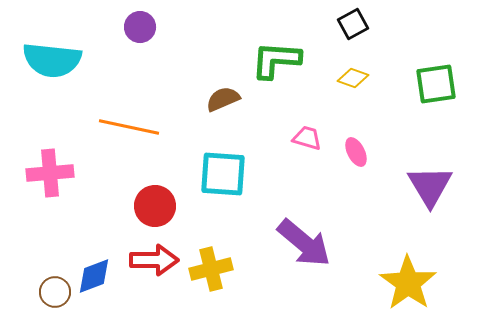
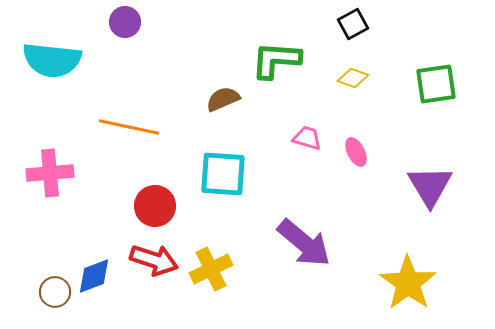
purple circle: moved 15 px left, 5 px up
red arrow: rotated 18 degrees clockwise
yellow cross: rotated 12 degrees counterclockwise
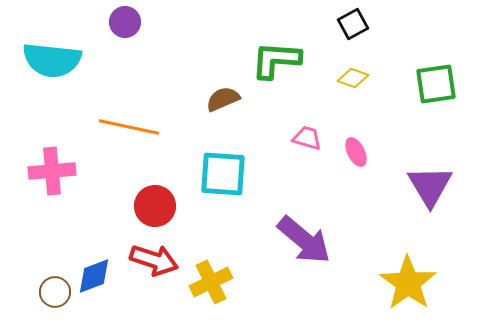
pink cross: moved 2 px right, 2 px up
purple arrow: moved 3 px up
yellow cross: moved 13 px down
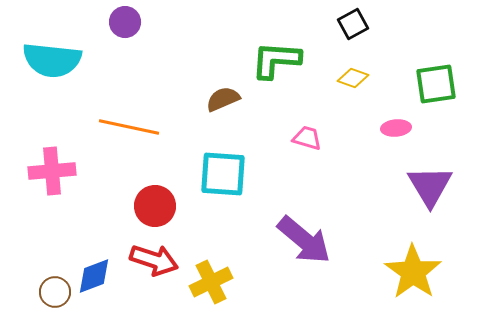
pink ellipse: moved 40 px right, 24 px up; rotated 68 degrees counterclockwise
yellow star: moved 5 px right, 11 px up
